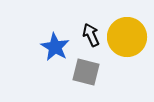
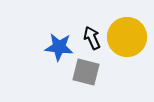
black arrow: moved 1 px right, 3 px down
blue star: moved 4 px right; rotated 24 degrees counterclockwise
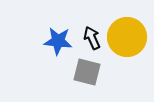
blue star: moved 1 px left, 6 px up
gray square: moved 1 px right
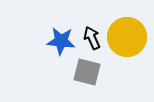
blue star: moved 3 px right
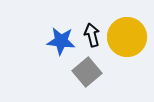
black arrow: moved 3 px up; rotated 10 degrees clockwise
gray square: rotated 36 degrees clockwise
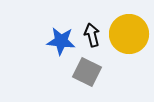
yellow circle: moved 2 px right, 3 px up
gray square: rotated 24 degrees counterclockwise
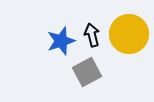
blue star: rotated 24 degrees counterclockwise
gray square: rotated 36 degrees clockwise
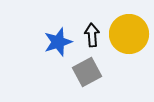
black arrow: rotated 10 degrees clockwise
blue star: moved 3 px left, 1 px down
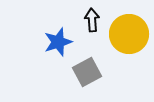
black arrow: moved 15 px up
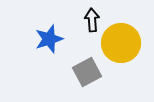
yellow circle: moved 8 px left, 9 px down
blue star: moved 9 px left, 3 px up
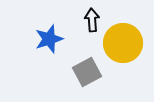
yellow circle: moved 2 px right
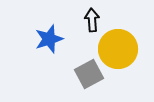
yellow circle: moved 5 px left, 6 px down
gray square: moved 2 px right, 2 px down
